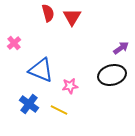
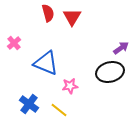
blue triangle: moved 5 px right, 7 px up
black ellipse: moved 2 px left, 3 px up
yellow line: rotated 12 degrees clockwise
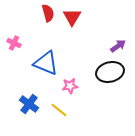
pink cross: rotated 24 degrees counterclockwise
purple arrow: moved 3 px left, 2 px up
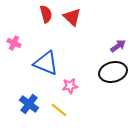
red semicircle: moved 2 px left, 1 px down
red triangle: rotated 18 degrees counterclockwise
black ellipse: moved 3 px right
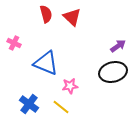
yellow line: moved 2 px right, 3 px up
